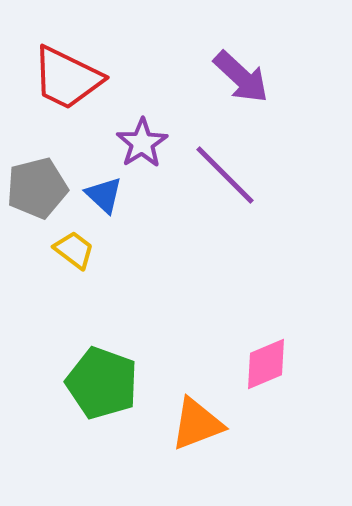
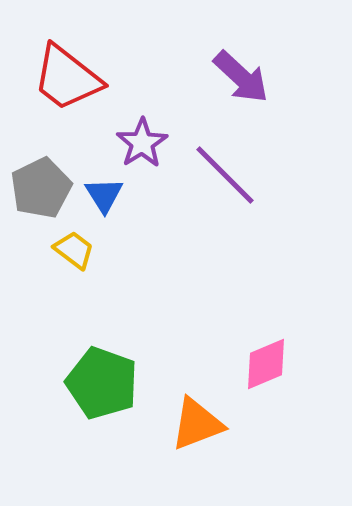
red trapezoid: rotated 12 degrees clockwise
gray pentagon: moved 4 px right; rotated 12 degrees counterclockwise
blue triangle: rotated 15 degrees clockwise
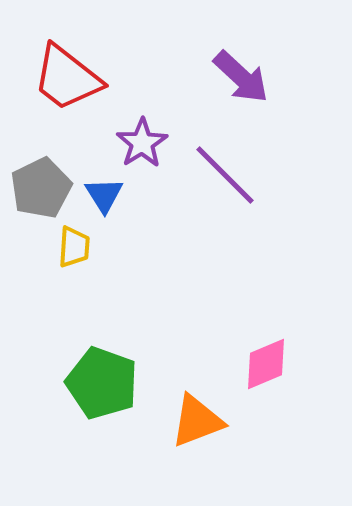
yellow trapezoid: moved 3 px up; rotated 57 degrees clockwise
orange triangle: moved 3 px up
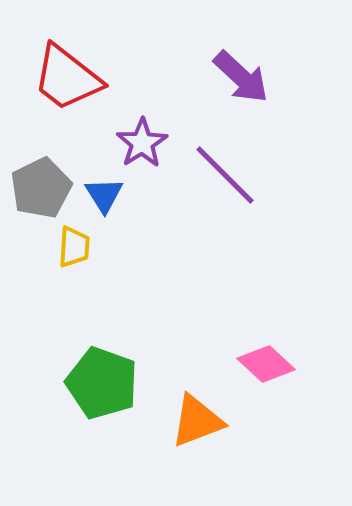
pink diamond: rotated 66 degrees clockwise
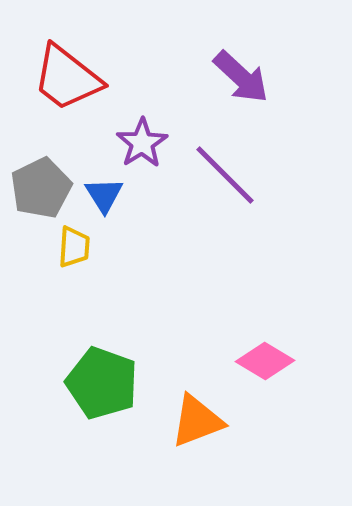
pink diamond: moved 1 px left, 3 px up; rotated 12 degrees counterclockwise
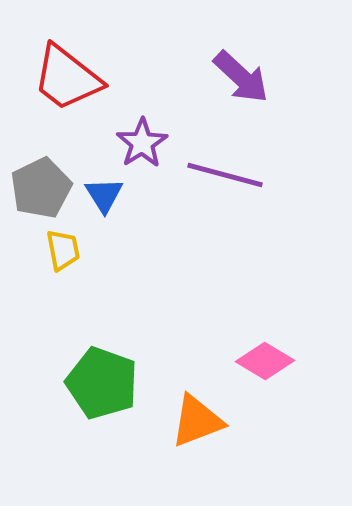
purple line: rotated 30 degrees counterclockwise
yellow trapezoid: moved 11 px left, 3 px down; rotated 15 degrees counterclockwise
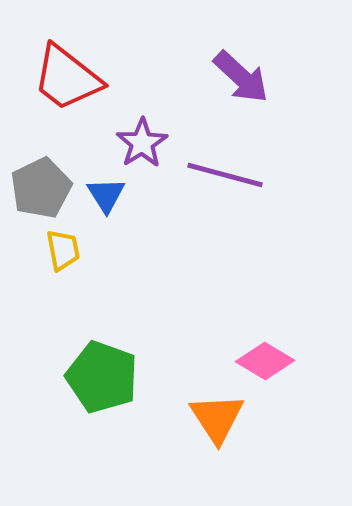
blue triangle: moved 2 px right
green pentagon: moved 6 px up
orange triangle: moved 20 px right, 3 px up; rotated 42 degrees counterclockwise
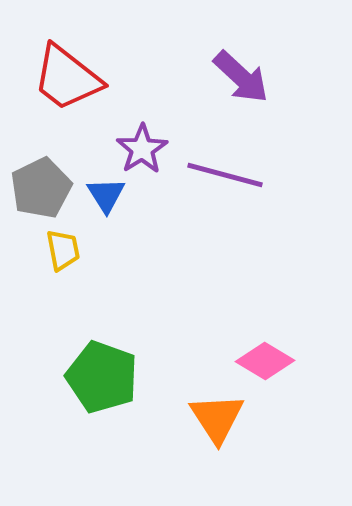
purple star: moved 6 px down
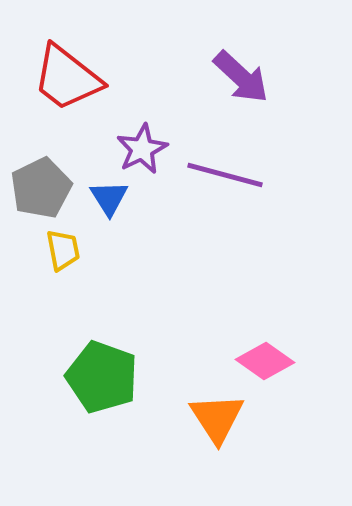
purple star: rotated 6 degrees clockwise
blue triangle: moved 3 px right, 3 px down
pink diamond: rotated 4 degrees clockwise
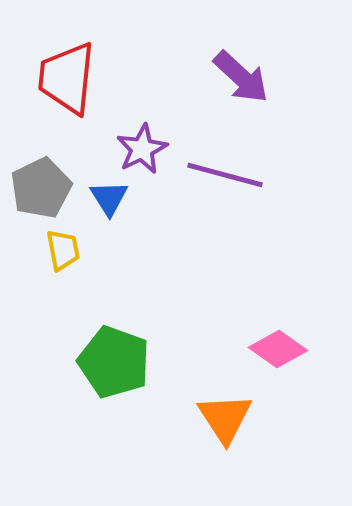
red trapezoid: rotated 58 degrees clockwise
pink diamond: moved 13 px right, 12 px up
green pentagon: moved 12 px right, 15 px up
orange triangle: moved 8 px right
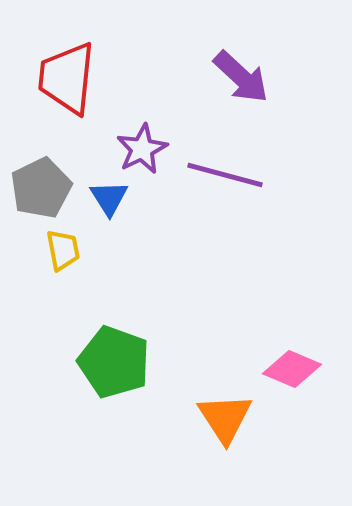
pink diamond: moved 14 px right, 20 px down; rotated 12 degrees counterclockwise
